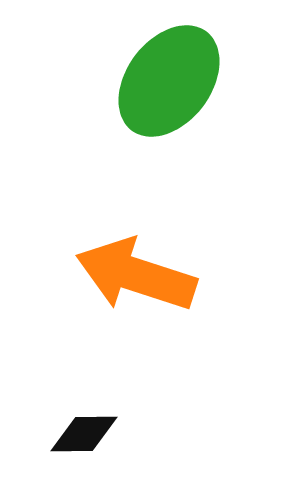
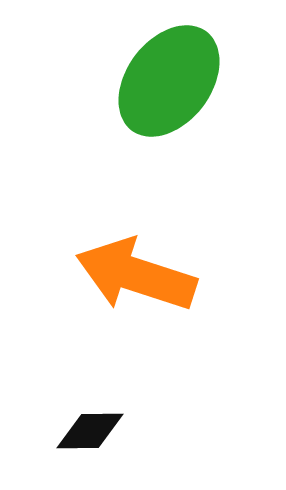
black diamond: moved 6 px right, 3 px up
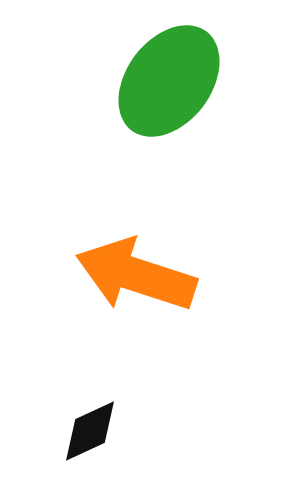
black diamond: rotated 24 degrees counterclockwise
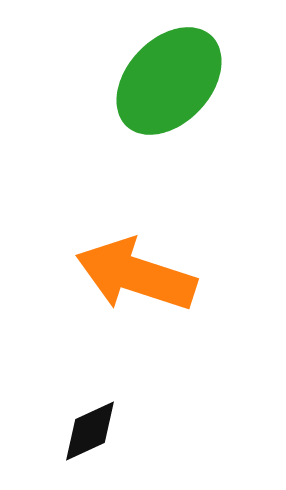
green ellipse: rotated 6 degrees clockwise
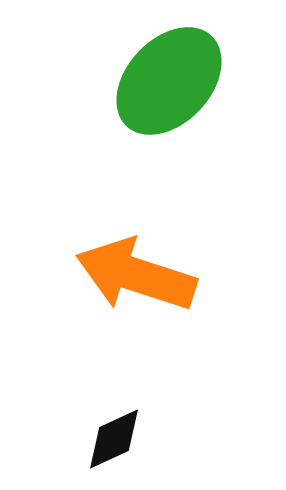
black diamond: moved 24 px right, 8 px down
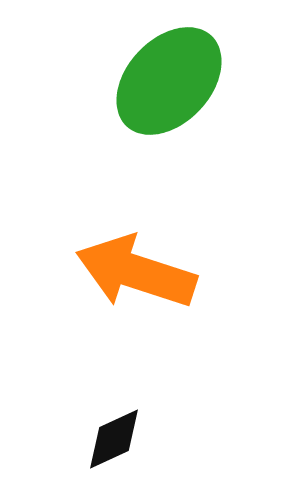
orange arrow: moved 3 px up
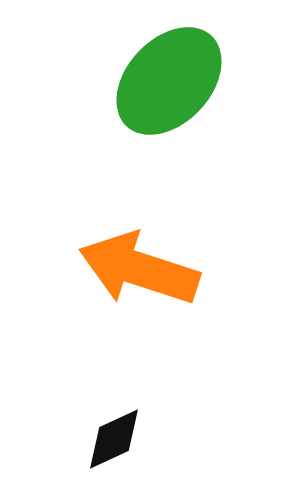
orange arrow: moved 3 px right, 3 px up
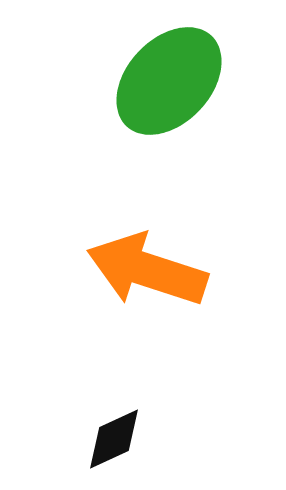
orange arrow: moved 8 px right, 1 px down
